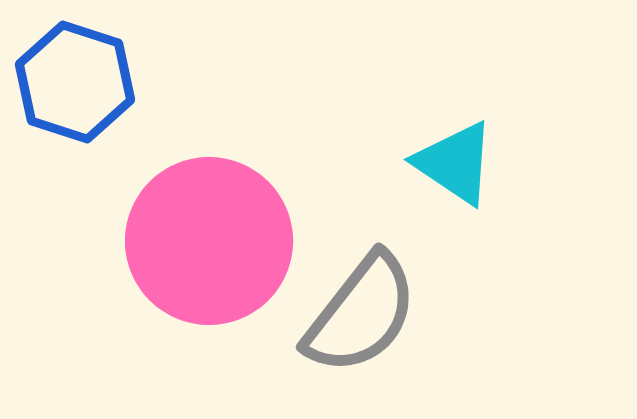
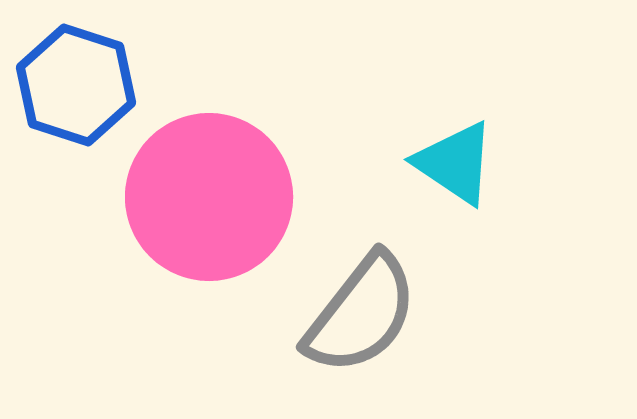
blue hexagon: moved 1 px right, 3 px down
pink circle: moved 44 px up
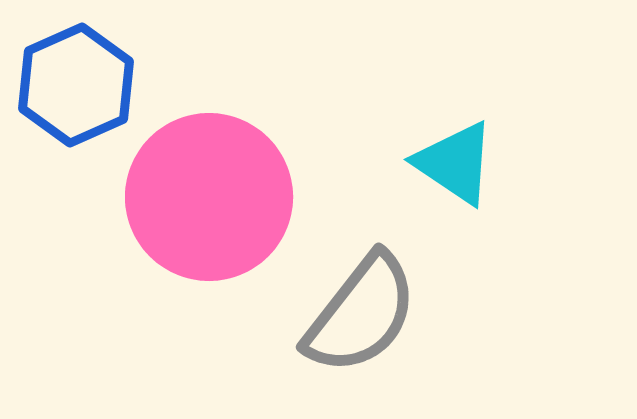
blue hexagon: rotated 18 degrees clockwise
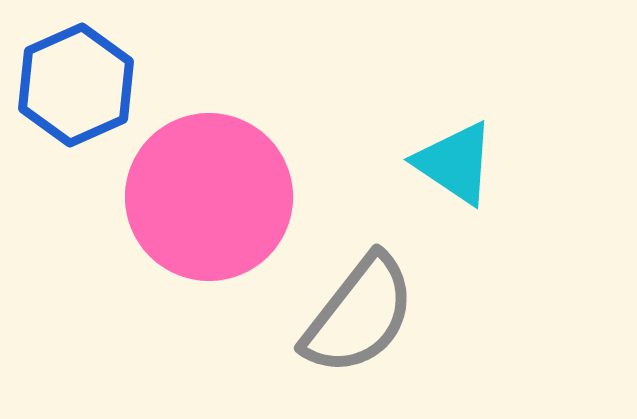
gray semicircle: moved 2 px left, 1 px down
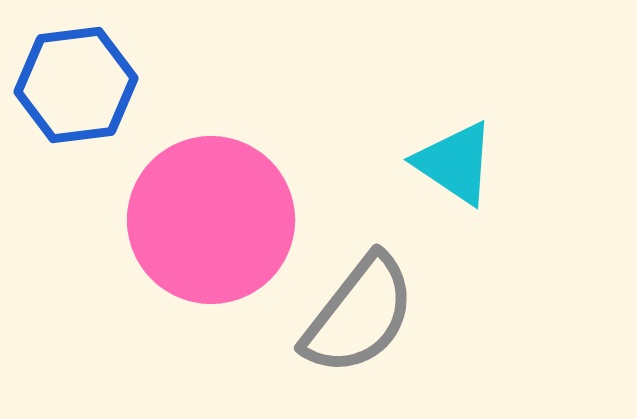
blue hexagon: rotated 17 degrees clockwise
pink circle: moved 2 px right, 23 px down
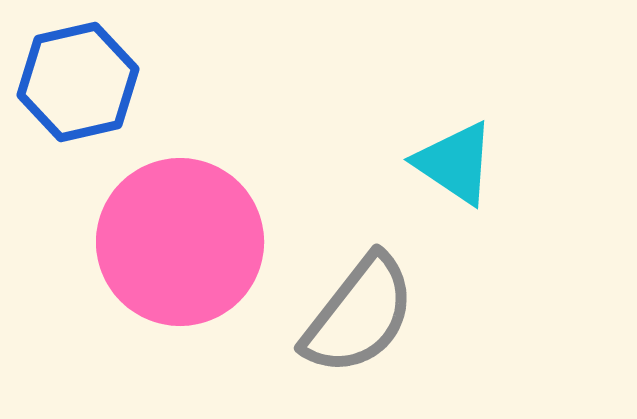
blue hexagon: moved 2 px right, 3 px up; rotated 6 degrees counterclockwise
pink circle: moved 31 px left, 22 px down
